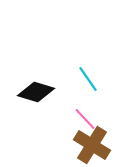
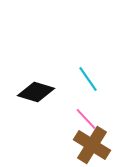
pink line: moved 1 px right
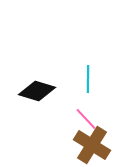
cyan line: rotated 36 degrees clockwise
black diamond: moved 1 px right, 1 px up
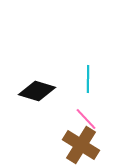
brown cross: moved 11 px left
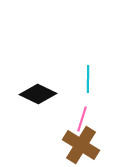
black diamond: moved 1 px right, 3 px down; rotated 9 degrees clockwise
pink line: moved 4 px left; rotated 60 degrees clockwise
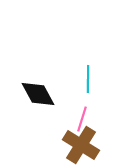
black diamond: rotated 36 degrees clockwise
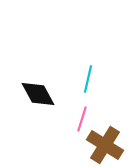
cyan line: rotated 12 degrees clockwise
brown cross: moved 24 px right
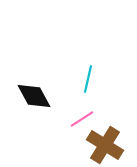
black diamond: moved 4 px left, 2 px down
pink line: rotated 40 degrees clockwise
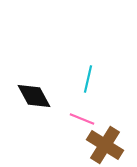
pink line: rotated 55 degrees clockwise
